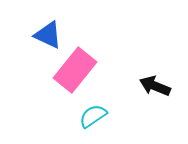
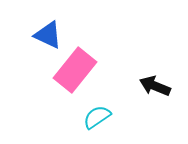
cyan semicircle: moved 4 px right, 1 px down
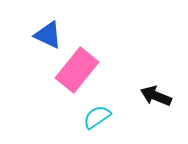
pink rectangle: moved 2 px right
black arrow: moved 1 px right, 10 px down
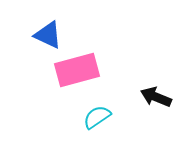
pink rectangle: rotated 36 degrees clockwise
black arrow: moved 1 px down
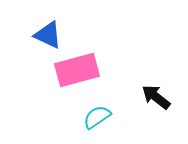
black arrow: rotated 16 degrees clockwise
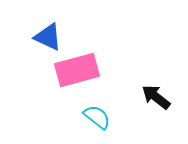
blue triangle: moved 2 px down
cyan semicircle: rotated 72 degrees clockwise
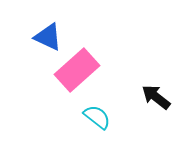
pink rectangle: rotated 27 degrees counterclockwise
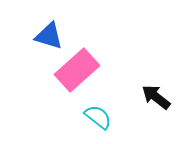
blue triangle: moved 1 px right, 1 px up; rotated 8 degrees counterclockwise
cyan semicircle: moved 1 px right
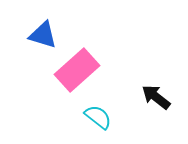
blue triangle: moved 6 px left, 1 px up
